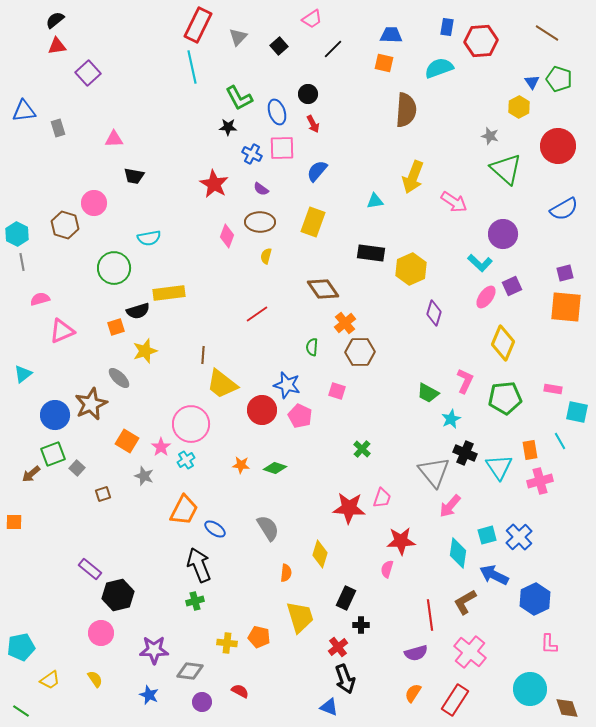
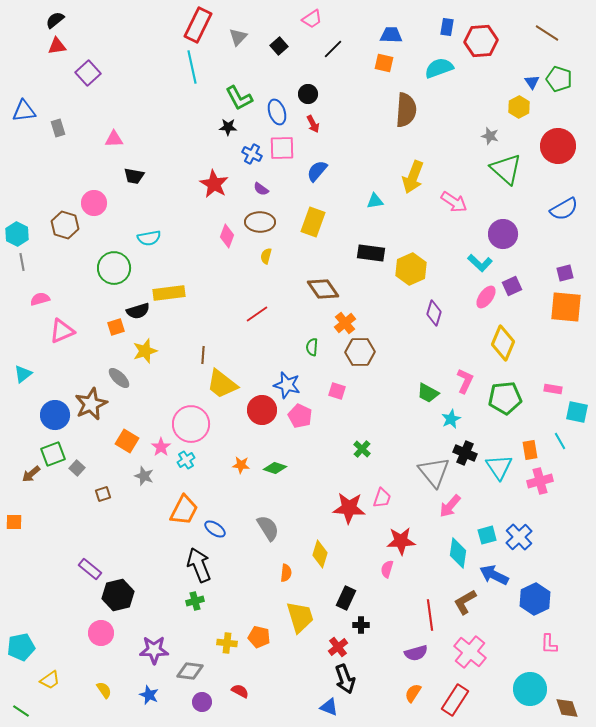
yellow semicircle at (95, 679): moved 9 px right, 11 px down
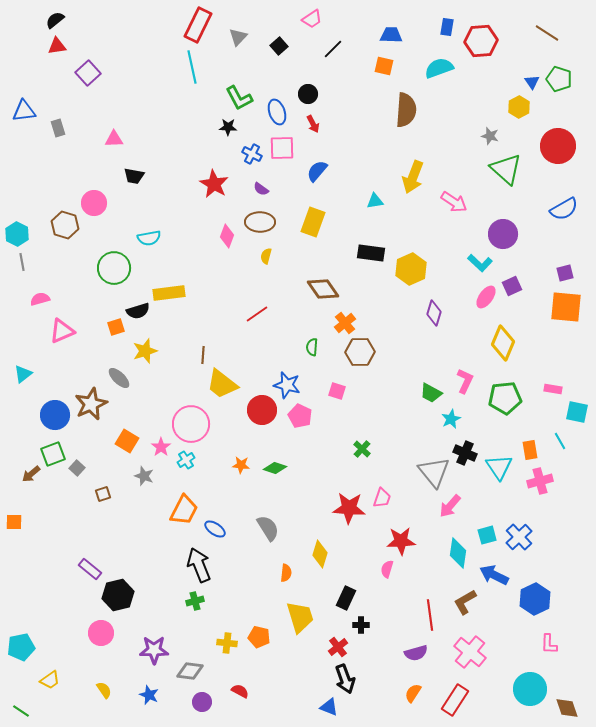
orange square at (384, 63): moved 3 px down
green trapezoid at (428, 393): moved 3 px right
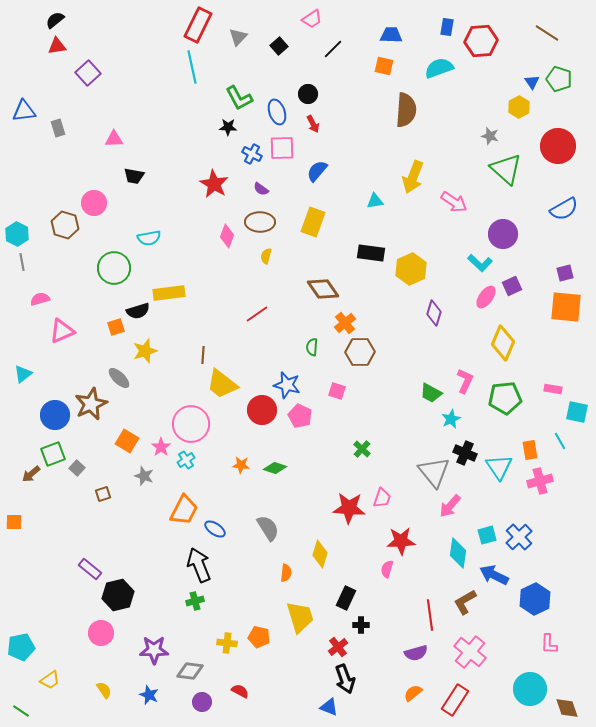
orange semicircle at (413, 693): rotated 18 degrees clockwise
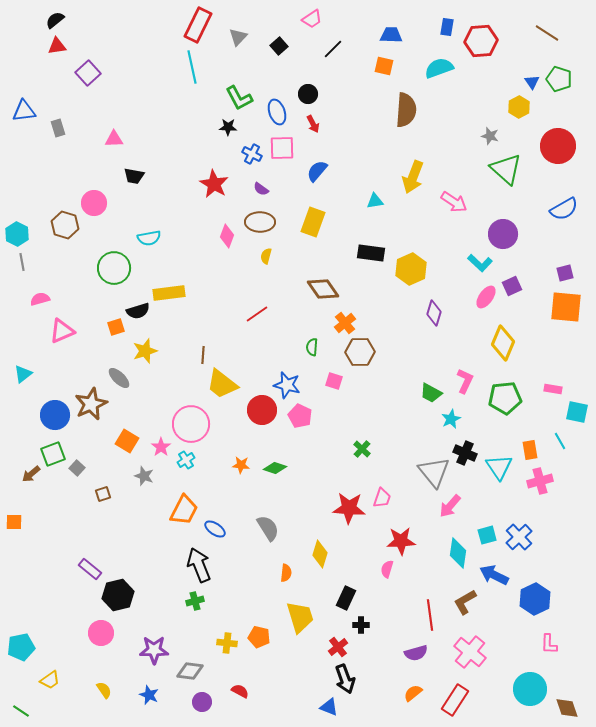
pink square at (337, 391): moved 3 px left, 10 px up
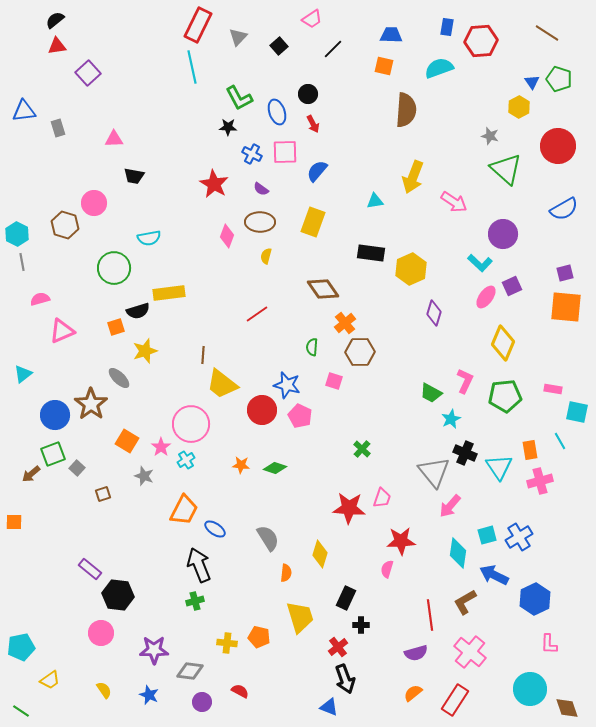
pink square at (282, 148): moved 3 px right, 4 px down
green pentagon at (505, 398): moved 2 px up
brown star at (91, 404): rotated 12 degrees counterclockwise
gray semicircle at (268, 528): moved 10 px down
blue cross at (519, 537): rotated 12 degrees clockwise
black hexagon at (118, 595): rotated 20 degrees clockwise
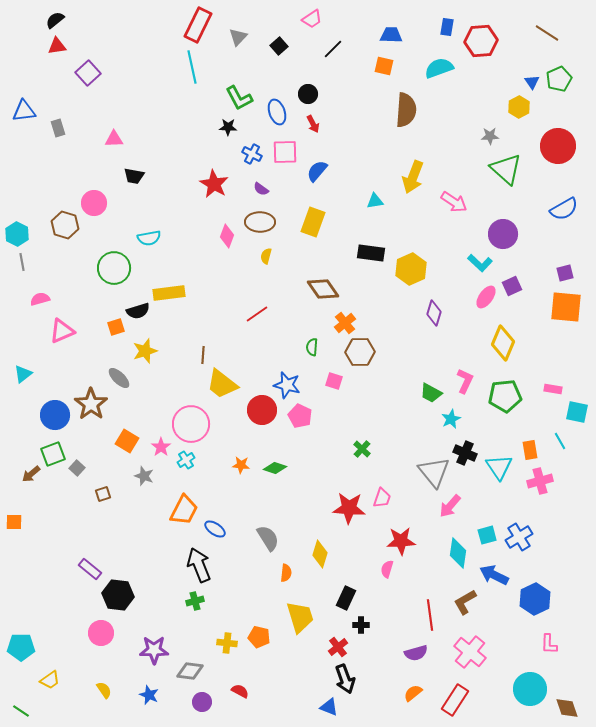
green pentagon at (559, 79): rotated 30 degrees clockwise
gray star at (490, 136): rotated 18 degrees counterclockwise
cyan pentagon at (21, 647): rotated 12 degrees clockwise
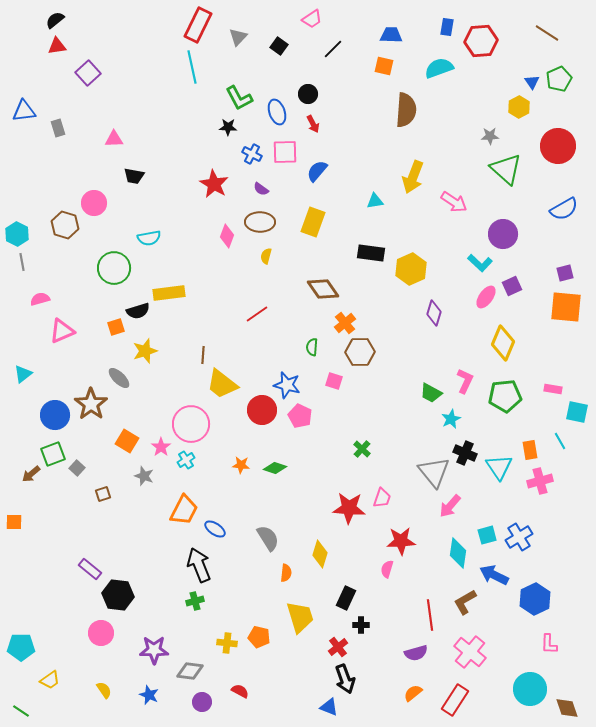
black square at (279, 46): rotated 12 degrees counterclockwise
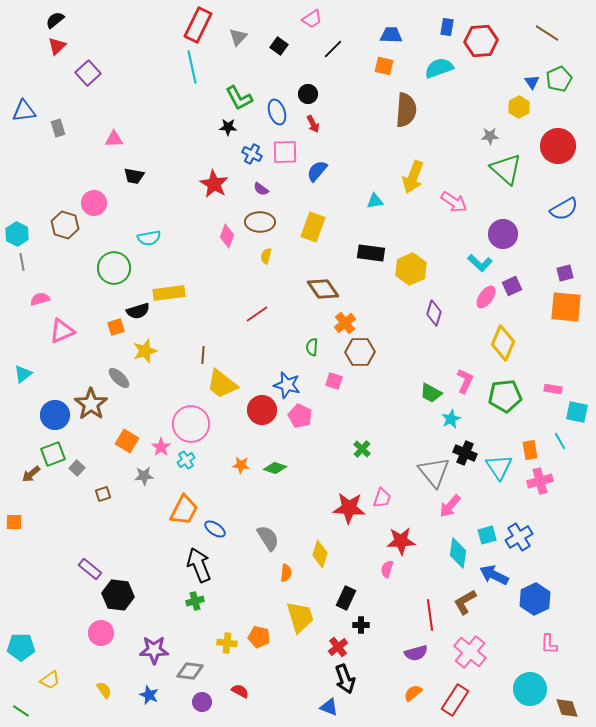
red triangle at (57, 46): rotated 36 degrees counterclockwise
yellow rectangle at (313, 222): moved 5 px down
gray star at (144, 476): rotated 24 degrees counterclockwise
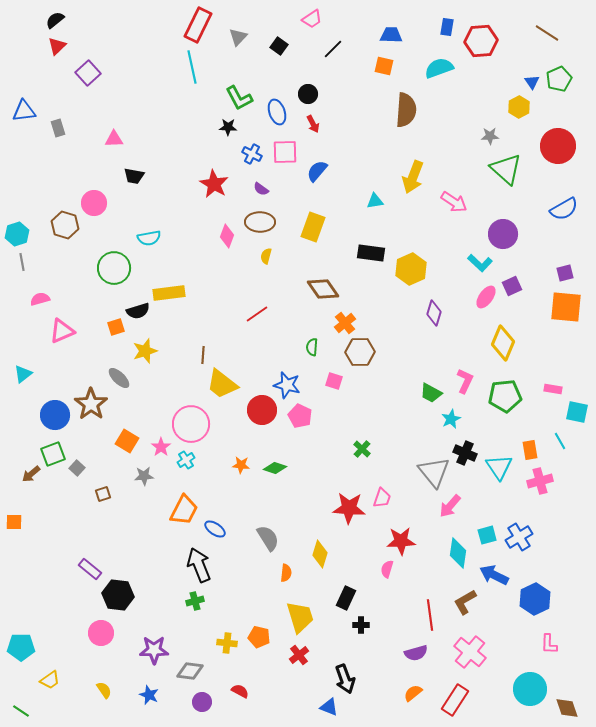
cyan hexagon at (17, 234): rotated 15 degrees clockwise
red cross at (338, 647): moved 39 px left, 8 px down
